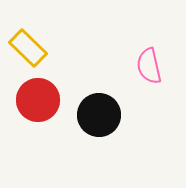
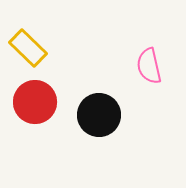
red circle: moved 3 px left, 2 px down
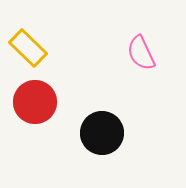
pink semicircle: moved 8 px left, 13 px up; rotated 12 degrees counterclockwise
black circle: moved 3 px right, 18 px down
